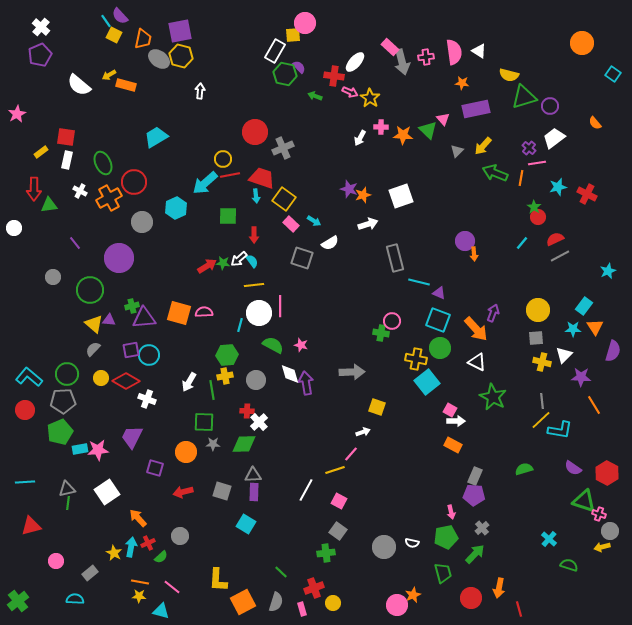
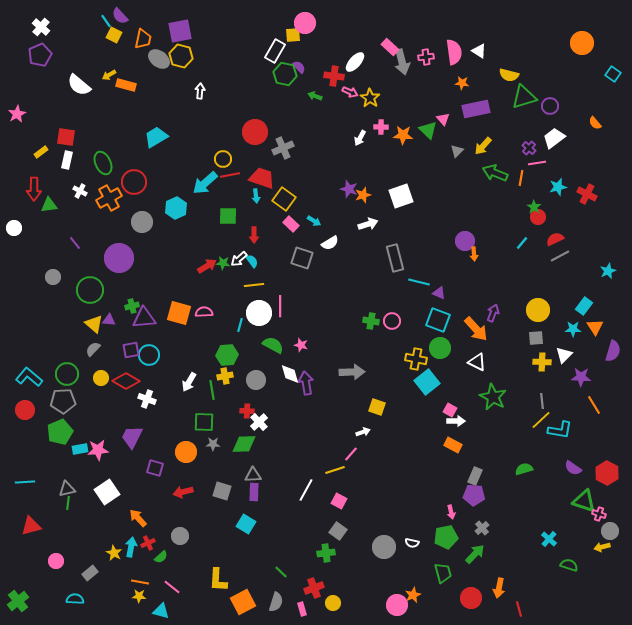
green cross at (381, 333): moved 10 px left, 12 px up
yellow cross at (542, 362): rotated 12 degrees counterclockwise
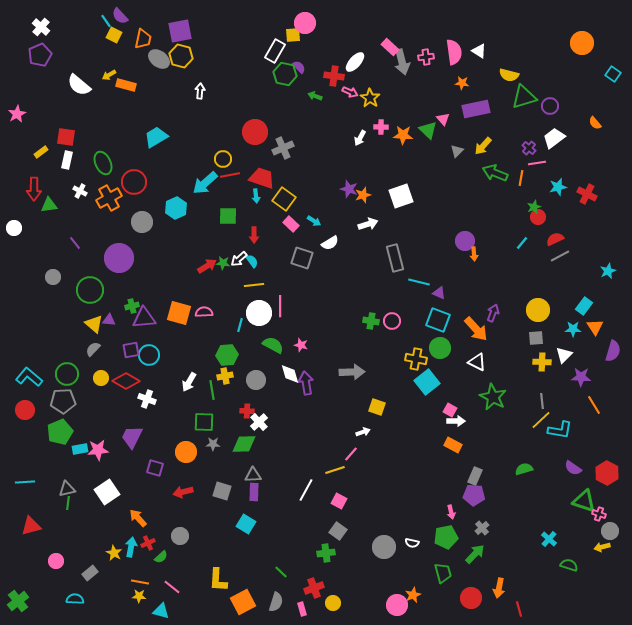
green star at (534, 207): rotated 16 degrees clockwise
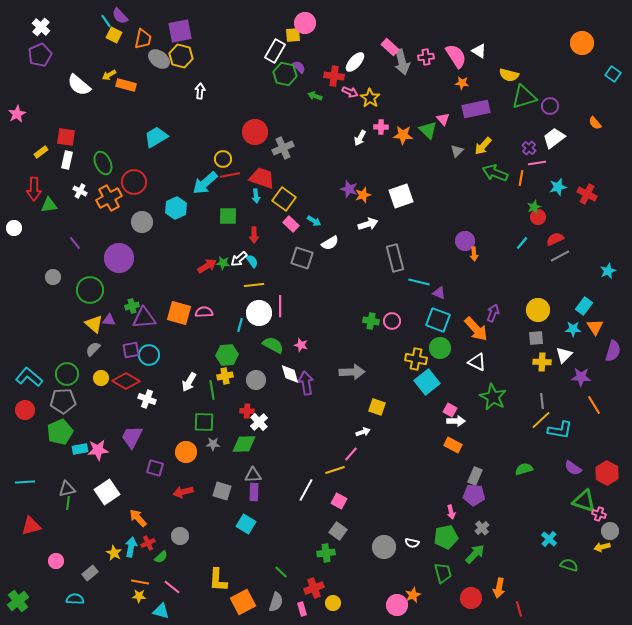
pink semicircle at (454, 52): moved 2 px right, 4 px down; rotated 25 degrees counterclockwise
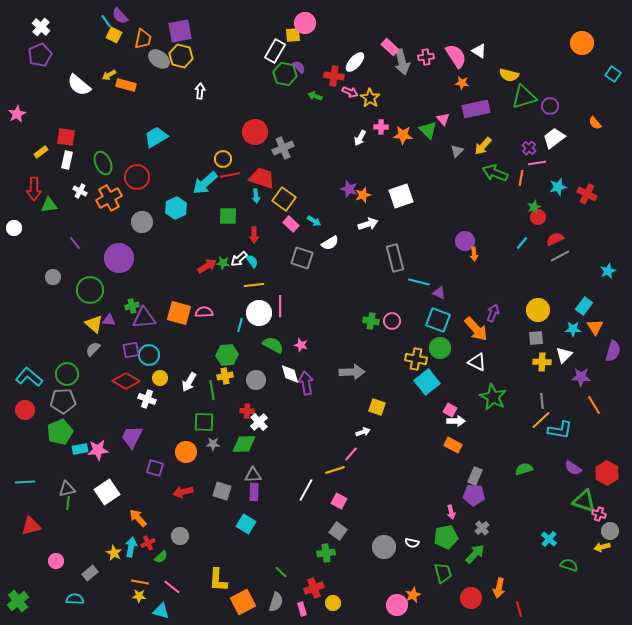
red circle at (134, 182): moved 3 px right, 5 px up
yellow circle at (101, 378): moved 59 px right
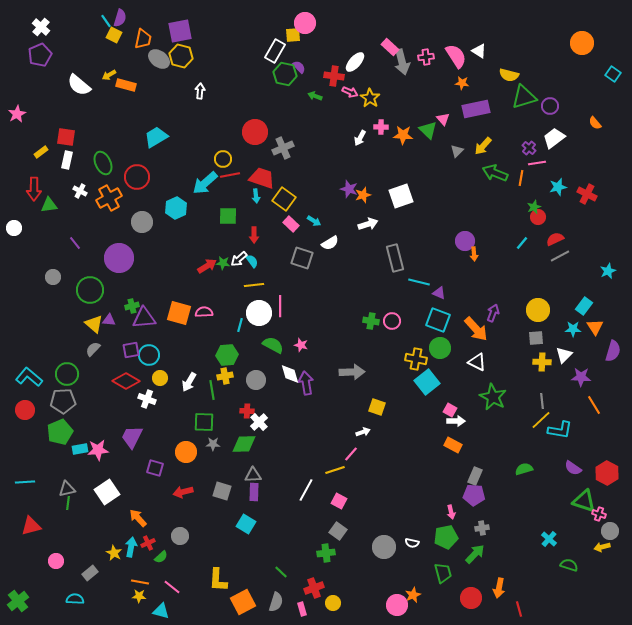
purple semicircle at (120, 16): moved 2 px down; rotated 120 degrees counterclockwise
gray cross at (482, 528): rotated 32 degrees clockwise
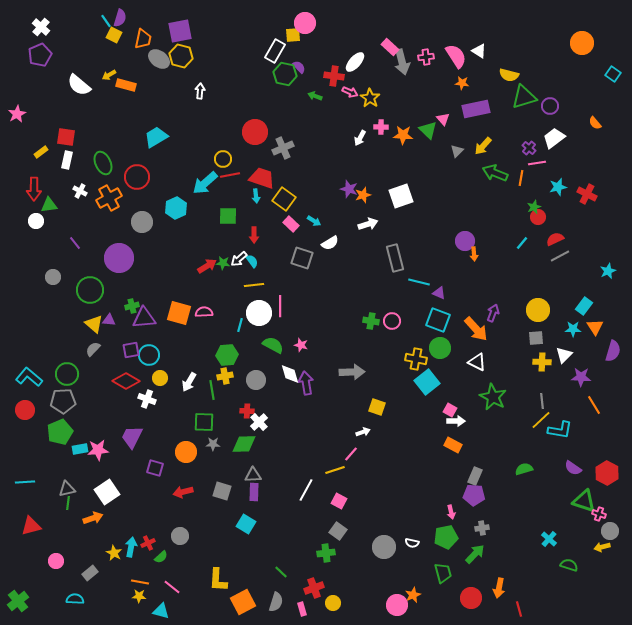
white circle at (14, 228): moved 22 px right, 7 px up
orange arrow at (138, 518): moved 45 px left; rotated 114 degrees clockwise
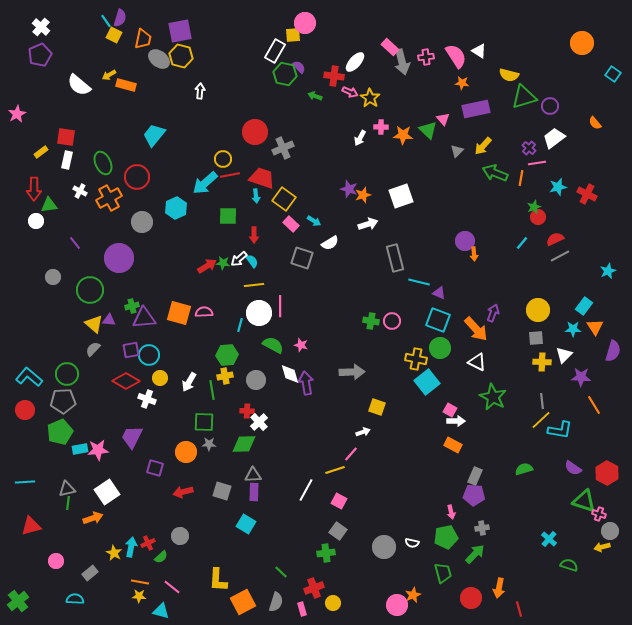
cyan trapezoid at (156, 137): moved 2 px left, 2 px up; rotated 20 degrees counterclockwise
gray star at (213, 444): moved 4 px left
